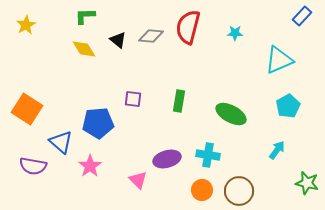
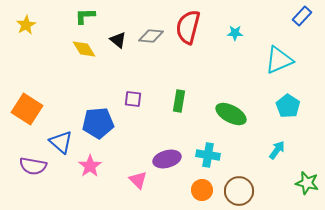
cyan pentagon: rotated 10 degrees counterclockwise
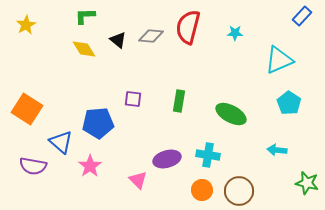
cyan pentagon: moved 1 px right, 3 px up
cyan arrow: rotated 120 degrees counterclockwise
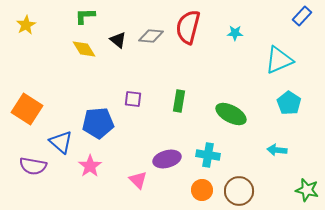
green star: moved 7 px down
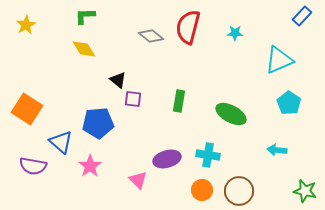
gray diamond: rotated 35 degrees clockwise
black triangle: moved 40 px down
green star: moved 2 px left, 1 px down
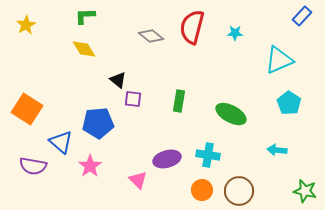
red semicircle: moved 4 px right
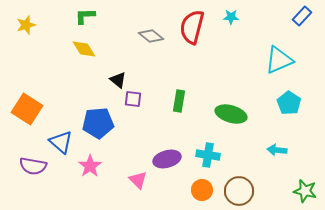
yellow star: rotated 12 degrees clockwise
cyan star: moved 4 px left, 16 px up
green ellipse: rotated 12 degrees counterclockwise
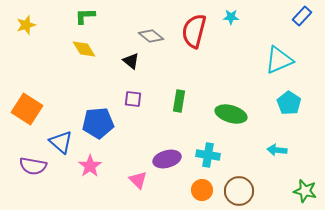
red semicircle: moved 2 px right, 4 px down
black triangle: moved 13 px right, 19 px up
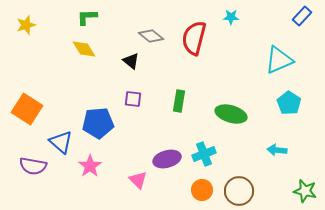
green L-shape: moved 2 px right, 1 px down
red semicircle: moved 7 px down
cyan cross: moved 4 px left, 1 px up; rotated 30 degrees counterclockwise
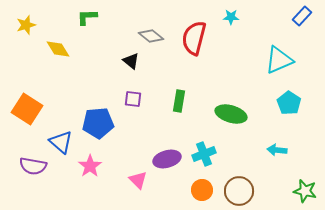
yellow diamond: moved 26 px left
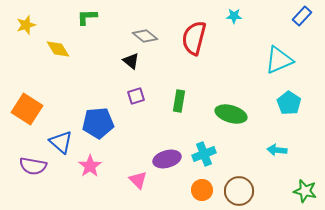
cyan star: moved 3 px right, 1 px up
gray diamond: moved 6 px left
purple square: moved 3 px right, 3 px up; rotated 24 degrees counterclockwise
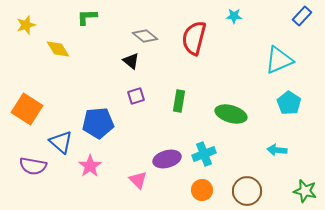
brown circle: moved 8 px right
